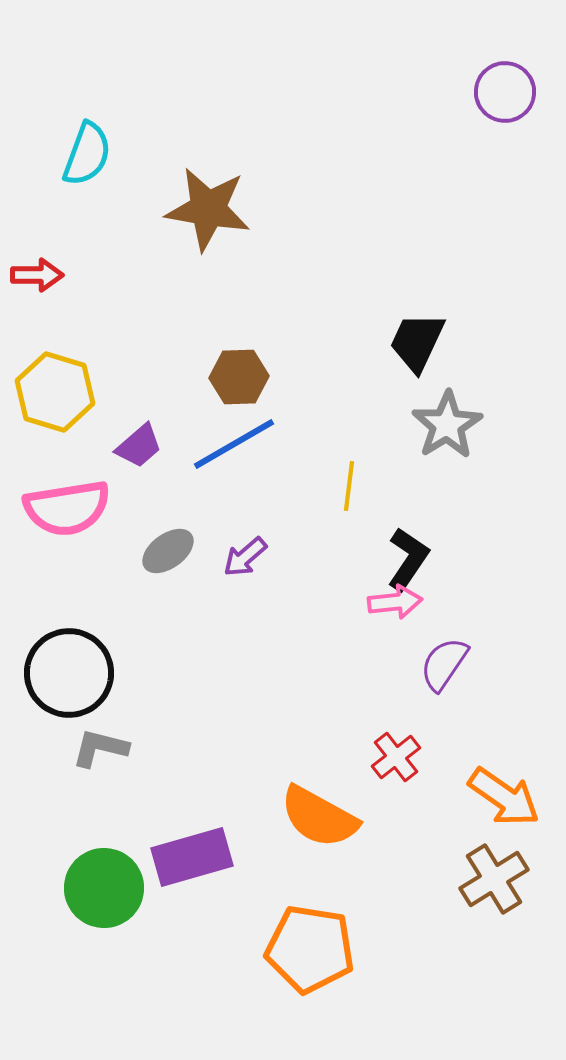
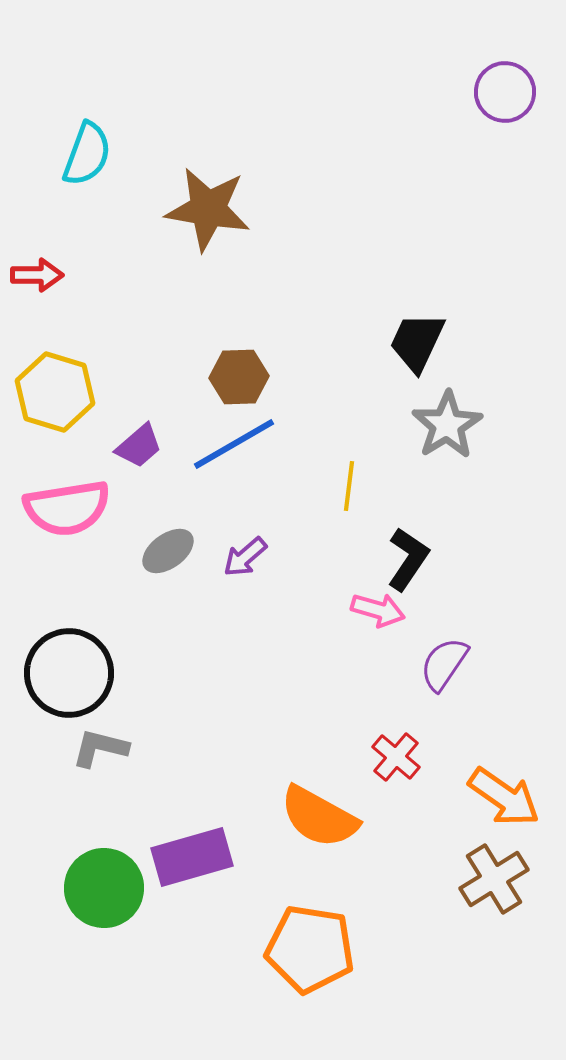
pink arrow: moved 17 px left, 8 px down; rotated 22 degrees clockwise
red cross: rotated 12 degrees counterclockwise
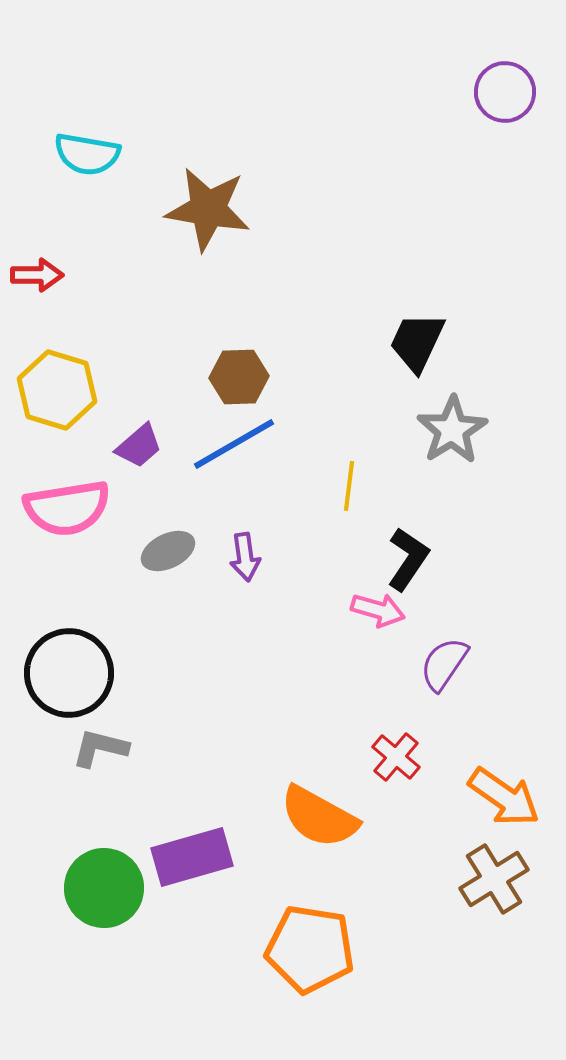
cyan semicircle: rotated 80 degrees clockwise
yellow hexagon: moved 2 px right, 2 px up
gray star: moved 5 px right, 5 px down
gray ellipse: rotated 10 degrees clockwise
purple arrow: rotated 57 degrees counterclockwise
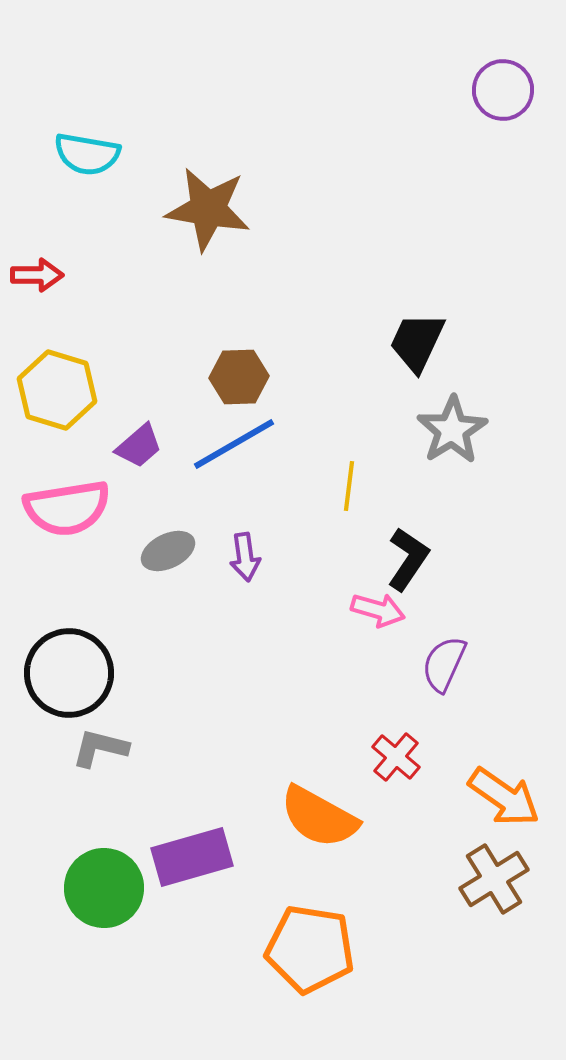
purple circle: moved 2 px left, 2 px up
purple semicircle: rotated 10 degrees counterclockwise
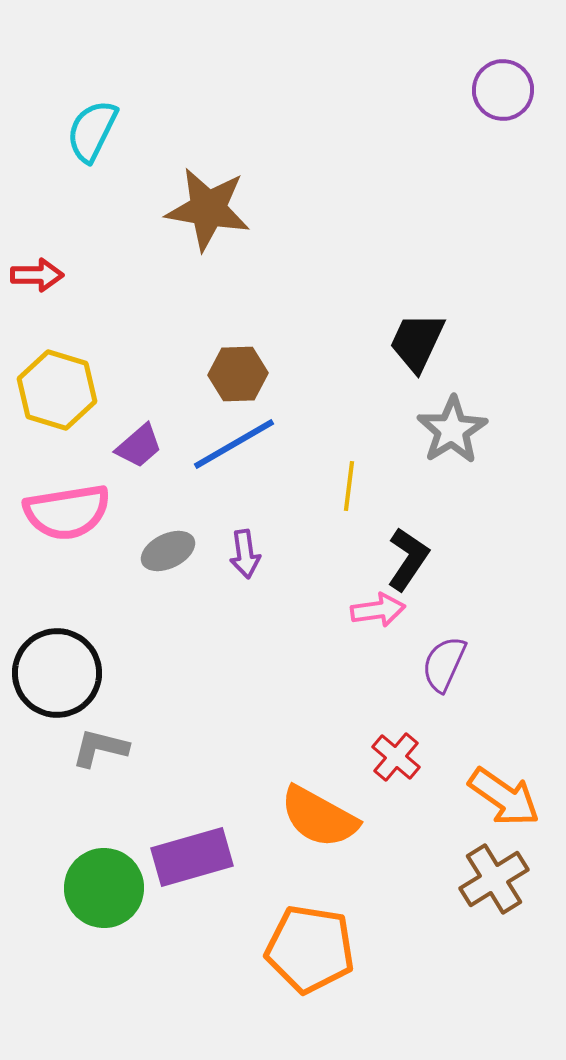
cyan semicircle: moved 5 px right, 23 px up; rotated 106 degrees clockwise
brown hexagon: moved 1 px left, 3 px up
pink semicircle: moved 4 px down
purple arrow: moved 3 px up
pink arrow: rotated 24 degrees counterclockwise
black circle: moved 12 px left
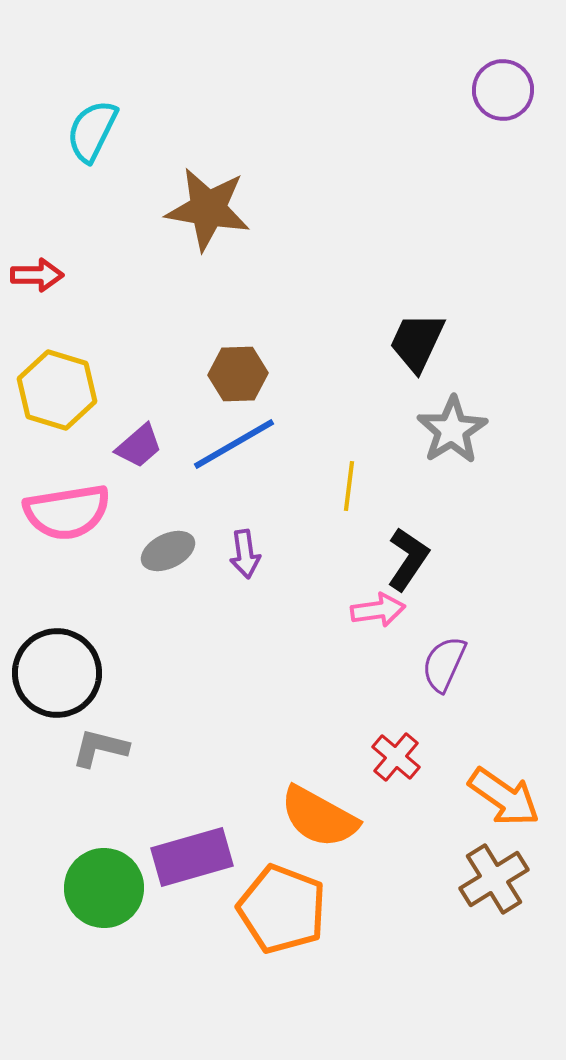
orange pentagon: moved 28 px left, 40 px up; rotated 12 degrees clockwise
